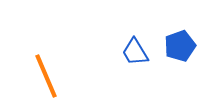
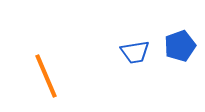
blue trapezoid: rotated 68 degrees counterclockwise
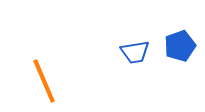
orange line: moved 2 px left, 5 px down
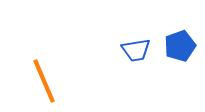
blue trapezoid: moved 1 px right, 2 px up
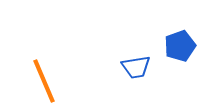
blue trapezoid: moved 17 px down
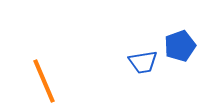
blue trapezoid: moved 7 px right, 5 px up
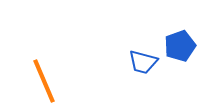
blue trapezoid: rotated 24 degrees clockwise
